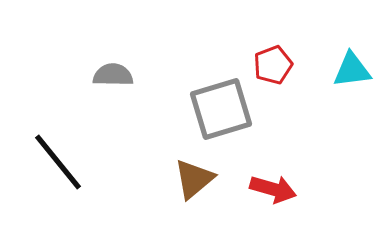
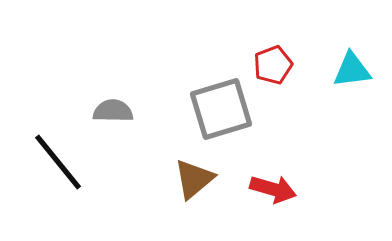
gray semicircle: moved 36 px down
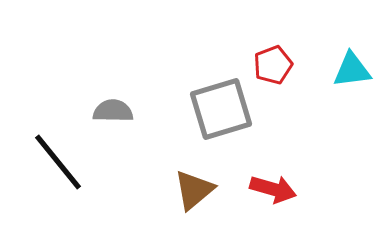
brown triangle: moved 11 px down
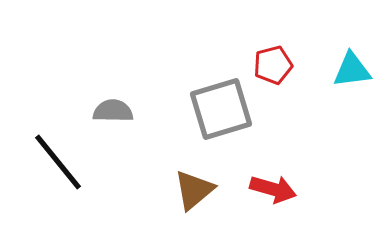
red pentagon: rotated 6 degrees clockwise
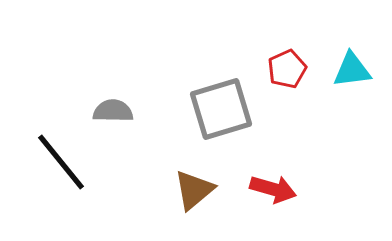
red pentagon: moved 14 px right, 4 px down; rotated 9 degrees counterclockwise
black line: moved 3 px right
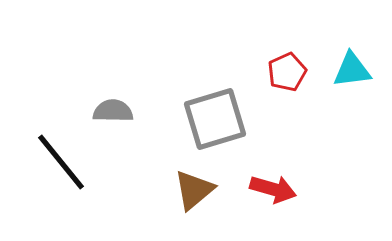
red pentagon: moved 3 px down
gray square: moved 6 px left, 10 px down
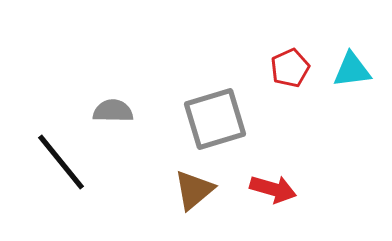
red pentagon: moved 3 px right, 4 px up
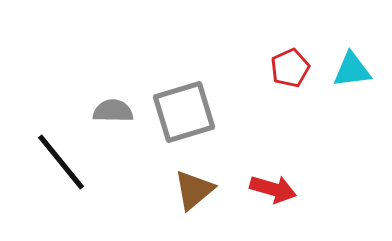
gray square: moved 31 px left, 7 px up
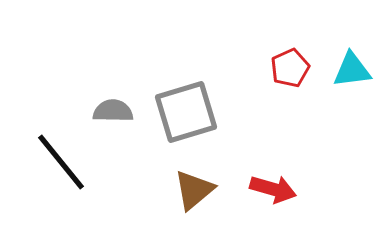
gray square: moved 2 px right
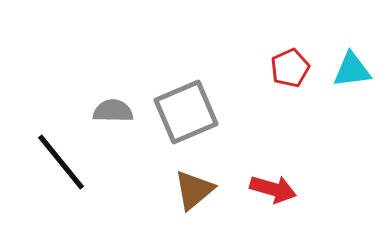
gray square: rotated 6 degrees counterclockwise
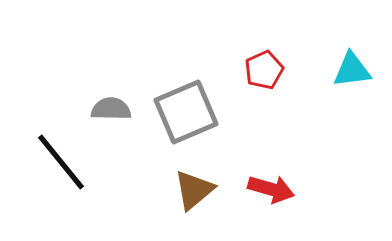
red pentagon: moved 26 px left, 2 px down
gray semicircle: moved 2 px left, 2 px up
red arrow: moved 2 px left
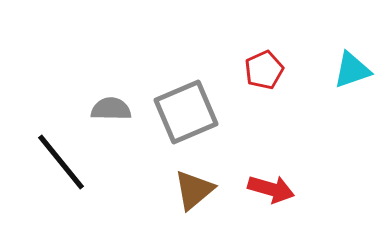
cyan triangle: rotated 12 degrees counterclockwise
